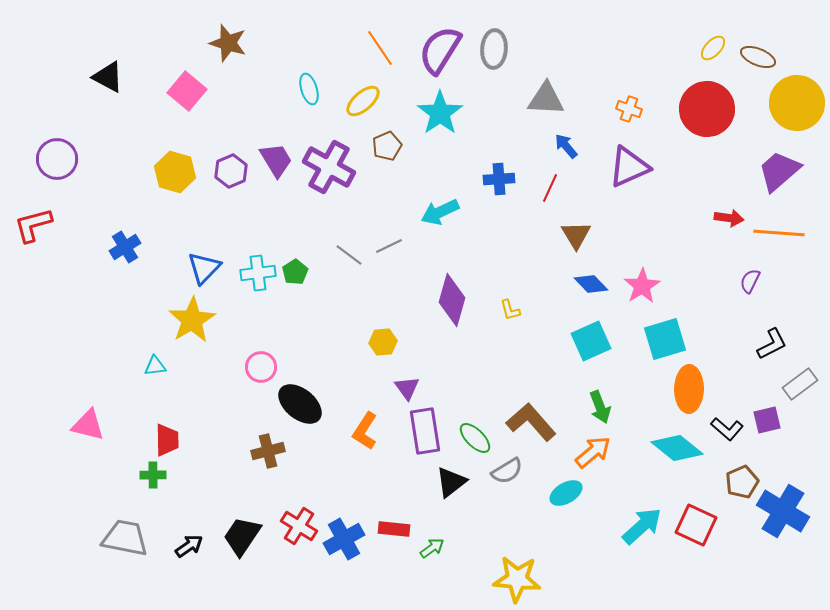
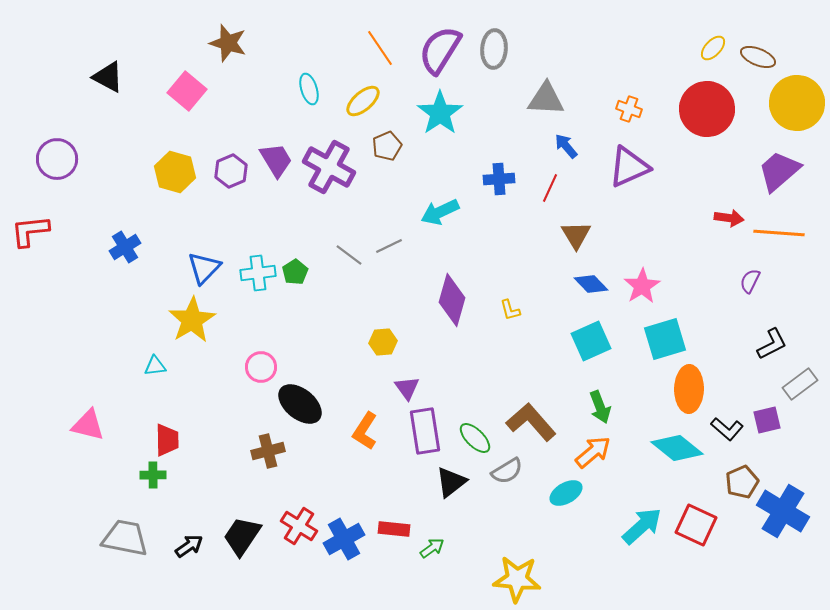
red L-shape at (33, 225): moved 3 px left, 6 px down; rotated 9 degrees clockwise
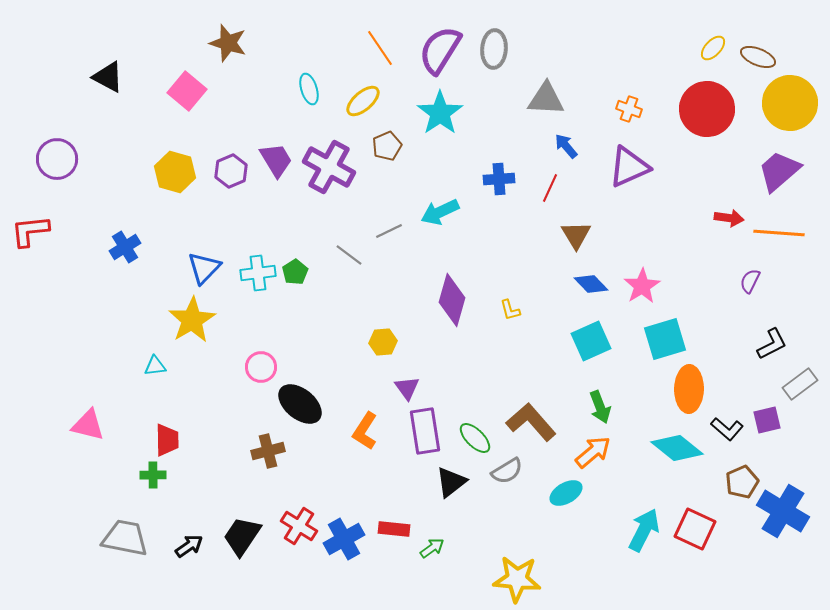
yellow circle at (797, 103): moved 7 px left
gray line at (389, 246): moved 15 px up
red square at (696, 525): moved 1 px left, 4 px down
cyan arrow at (642, 526): moved 2 px right, 4 px down; rotated 21 degrees counterclockwise
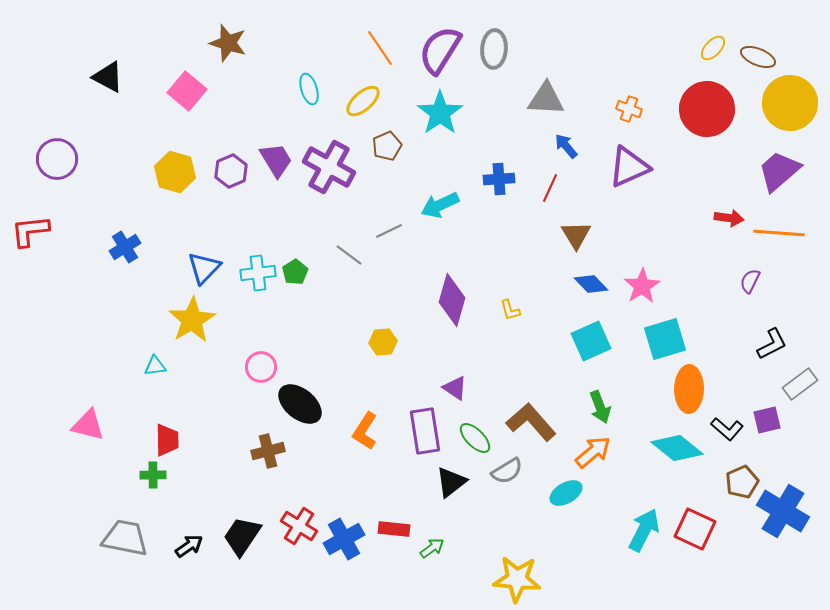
cyan arrow at (440, 212): moved 7 px up
purple triangle at (407, 388): moved 48 px right; rotated 20 degrees counterclockwise
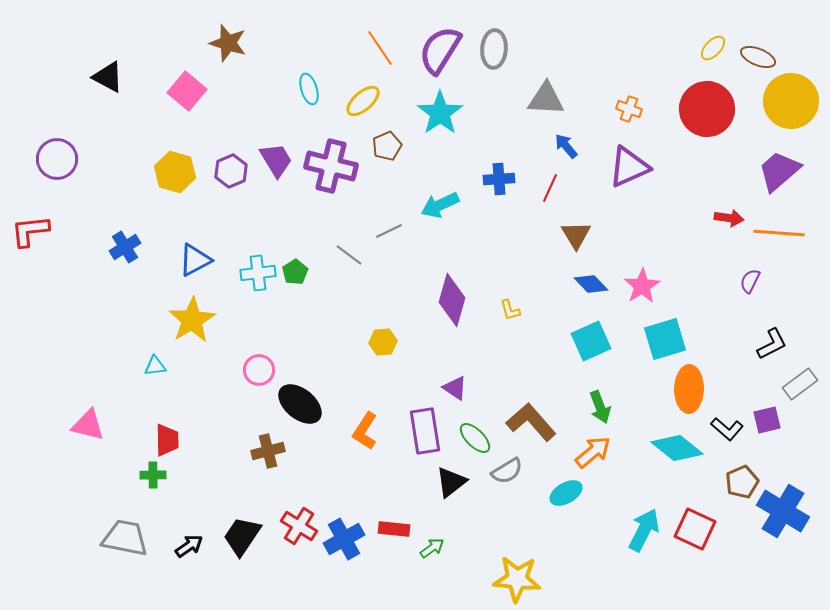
yellow circle at (790, 103): moved 1 px right, 2 px up
purple cross at (329, 167): moved 2 px right, 1 px up; rotated 15 degrees counterclockwise
blue triangle at (204, 268): moved 9 px left, 8 px up; rotated 18 degrees clockwise
pink circle at (261, 367): moved 2 px left, 3 px down
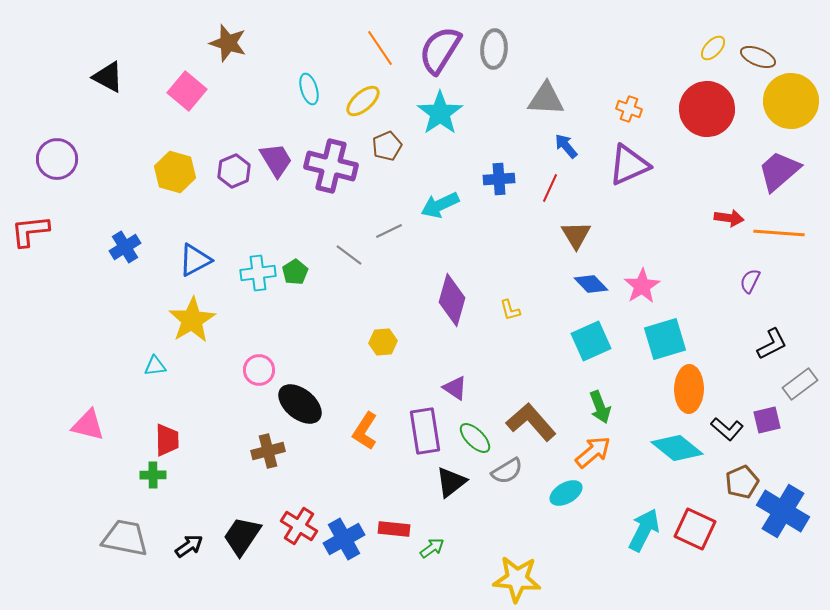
purple triangle at (629, 167): moved 2 px up
purple hexagon at (231, 171): moved 3 px right
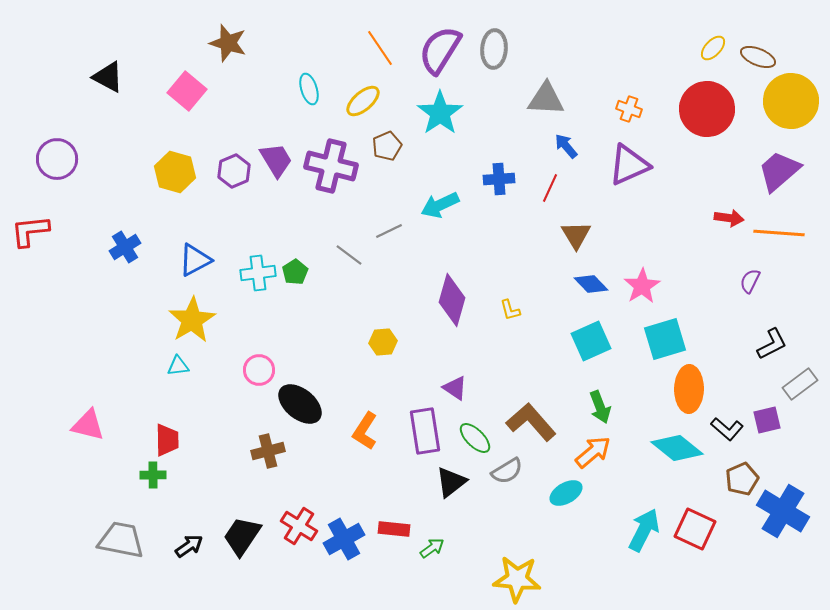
cyan triangle at (155, 366): moved 23 px right
brown pentagon at (742, 482): moved 3 px up
gray trapezoid at (125, 538): moved 4 px left, 2 px down
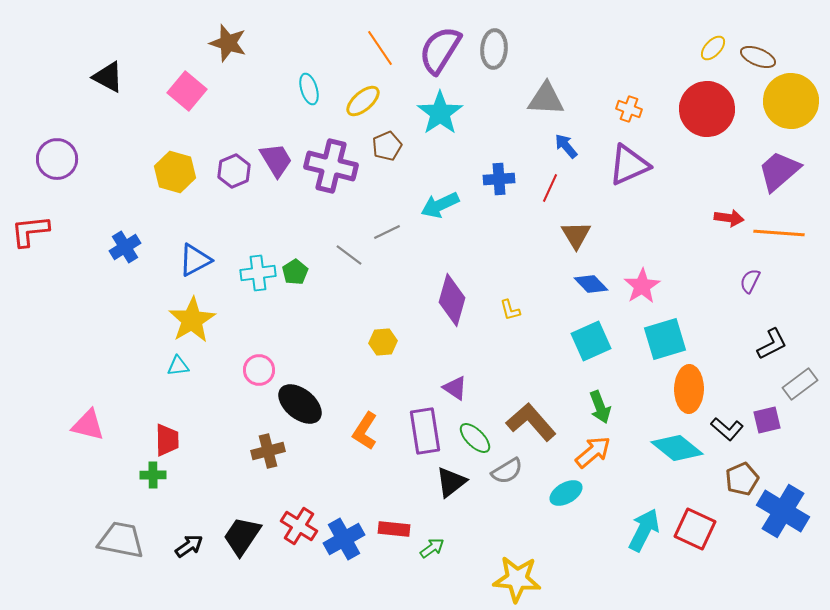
gray line at (389, 231): moved 2 px left, 1 px down
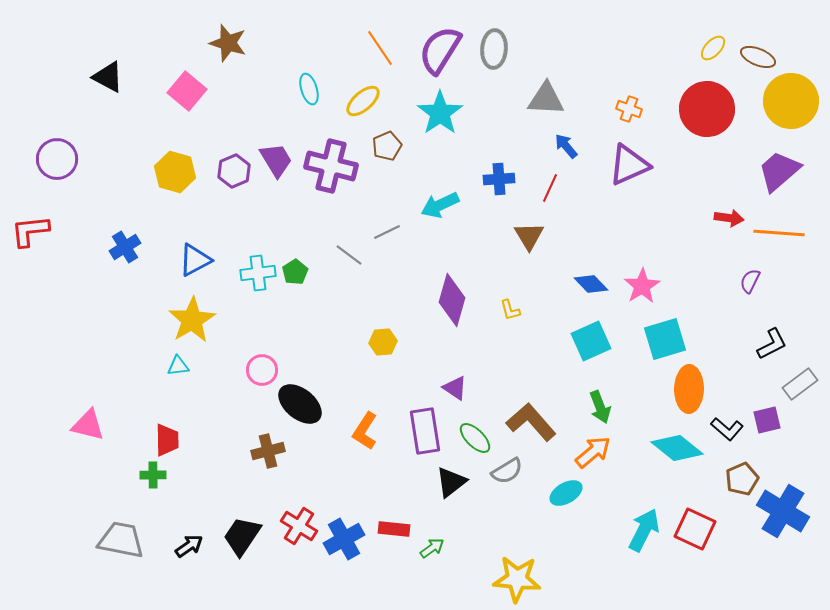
brown triangle at (576, 235): moved 47 px left, 1 px down
pink circle at (259, 370): moved 3 px right
